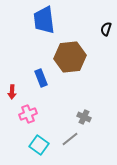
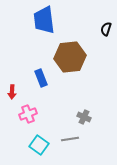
gray line: rotated 30 degrees clockwise
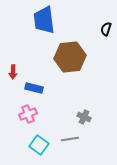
blue rectangle: moved 7 px left, 10 px down; rotated 54 degrees counterclockwise
red arrow: moved 1 px right, 20 px up
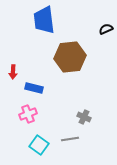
black semicircle: rotated 48 degrees clockwise
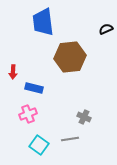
blue trapezoid: moved 1 px left, 2 px down
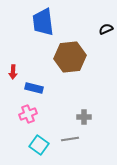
gray cross: rotated 24 degrees counterclockwise
